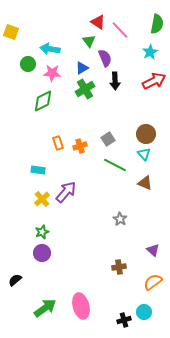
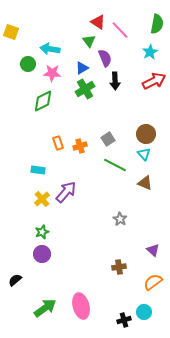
purple circle: moved 1 px down
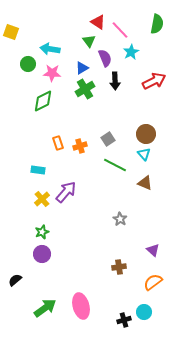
cyan star: moved 19 px left
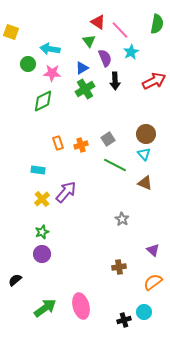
orange cross: moved 1 px right, 1 px up
gray star: moved 2 px right
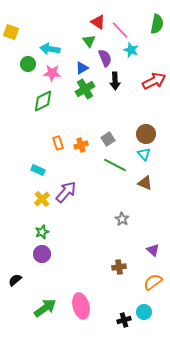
cyan star: moved 2 px up; rotated 21 degrees counterclockwise
cyan rectangle: rotated 16 degrees clockwise
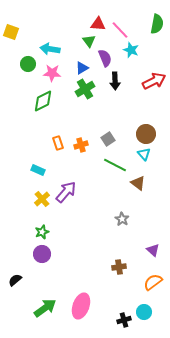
red triangle: moved 2 px down; rotated 28 degrees counterclockwise
brown triangle: moved 7 px left; rotated 14 degrees clockwise
pink ellipse: rotated 35 degrees clockwise
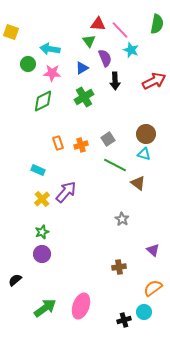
green cross: moved 1 px left, 8 px down
cyan triangle: rotated 32 degrees counterclockwise
orange semicircle: moved 6 px down
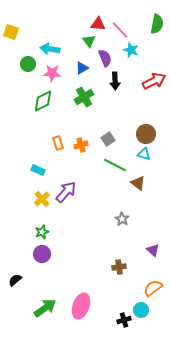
cyan circle: moved 3 px left, 2 px up
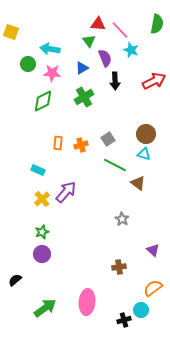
orange rectangle: rotated 24 degrees clockwise
pink ellipse: moved 6 px right, 4 px up; rotated 15 degrees counterclockwise
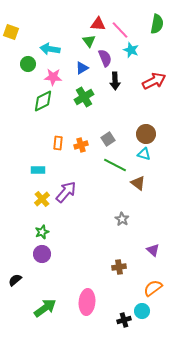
pink star: moved 1 px right, 4 px down
cyan rectangle: rotated 24 degrees counterclockwise
cyan circle: moved 1 px right, 1 px down
